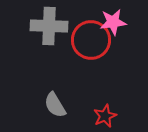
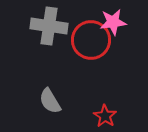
gray cross: rotated 6 degrees clockwise
gray semicircle: moved 5 px left, 4 px up
red star: rotated 15 degrees counterclockwise
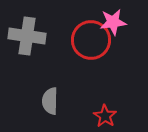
gray cross: moved 22 px left, 10 px down
gray semicircle: rotated 32 degrees clockwise
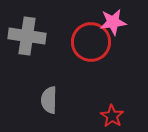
red circle: moved 2 px down
gray semicircle: moved 1 px left, 1 px up
red star: moved 7 px right
